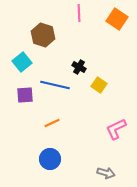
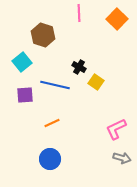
orange square: rotated 10 degrees clockwise
yellow square: moved 3 px left, 3 px up
gray arrow: moved 16 px right, 15 px up
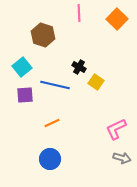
cyan square: moved 5 px down
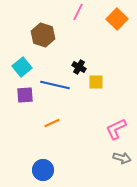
pink line: moved 1 px left, 1 px up; rotated 30 degrees clockwise
yellow square: rotated 35 degrees counterclockwise
blue circle: moved 7 px left, 11 px down
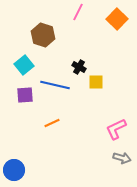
cyan square: moved 2 px right, 2 px up
blue circle: moved 29 px left
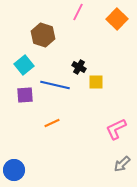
gray arrow: moved 6 px down; rotated 120 degrees clockwise
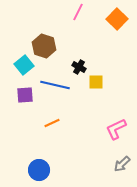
brown hexagon: moved 1 px right, 11 px down
blue circle: moved 25 px right
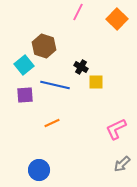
black cross: moved 2 px right
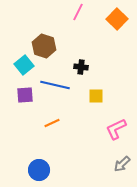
black cross: rotated 24 degrees counterclockwise
yellow square: moved 14 px down
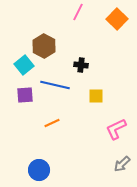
brown hexagon: rotated 10 degrees clockwise
black cross: moved 2 px up
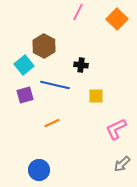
purple square: rotated 12 degrees counterclockwise
